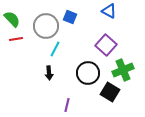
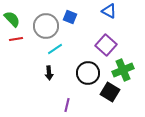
cyan line: rotated 28 degrees clockwise
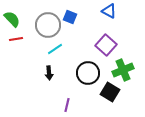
gray circle: moved 2 px right, 1 px up
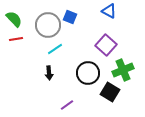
green semicircle: moved 2 px right
purple line: rotated 40 degrees clockwise
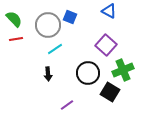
black arrow: moved 1 px left, 1 px down
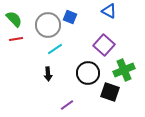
purple square: moved 2 px left
green cross: moved 1 px right
black square: rotated 12 degrees counterclockwise
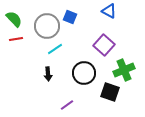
gray circle: moved 1 px left, 1 px down
black circle: moved 4 px left
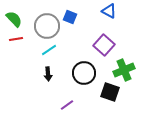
cyan line: moved 6 px left, 1 px down
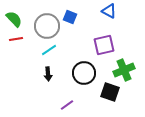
purple square: rotated 35 degrees clockwise
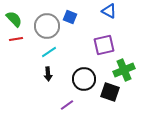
cyan line: moved 2 px down
black circle: moved 6 px down
